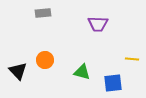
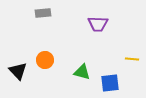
blue square: moved 3 px left
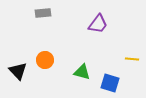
purple trapezoid: rotated 55 degrees counterclockwise
blue square: rotated 24 degrees clockwise
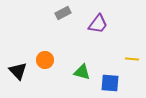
gray rectangle: moved 20 px right; rotated 21 degrees counterclockwise
blue square: rotated 12 degrees counterclockwise
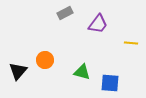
gray rectangle: moved 2 px right
yellow line: moved 1 px left, 16 px up
black triangle: rotated 24 degrees clockwise
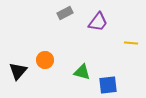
purple trapezoid: moved 2 px up
blue square: moved 2 px left, 2 px down; rotated 12 degrees counterclockwise
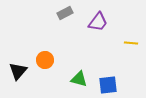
green triangle: moved 3 px left, 7 px down
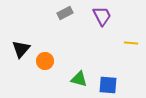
purple trapezoid: moved 4 px right, 6 px up; rotated 65 degrees counterclockwise
orange circle: moved 1 px down
black triangle: moved 3 px right, 22 px up
blue square: rotated 12 degrees clockwise
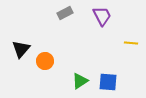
green triangle: moved 1 px right, 2 px down; rotated 48 degrees counterclockwise
blue square: moved 3 px up
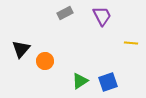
blue square: rotated 24 degrees counterclockwise
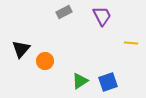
gray rectangle: moved 1 px left, 1 px up
